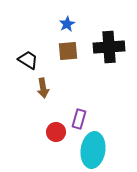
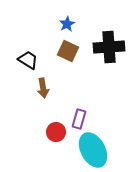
brown square: rotated 30 degrees clockwise
cyan ellipse: rotated 36 degrees counterclockwise
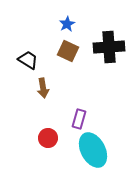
red circle: moved 8 px left, 6 px down
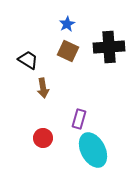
red circle: moved 5 px left
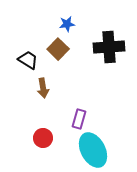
blue star: rotated 21 degrees clockwise
brown square: moved 10 px left, 2 px up; rotated 20 degrees clockwise
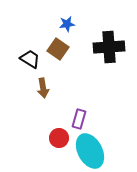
brown square: rotated 10 degrees counterclockwise
black trapezoid: moved 2 px right, 1 px up
red circle: moved 16 px right
cyan ellipse: moved 3 px left, 1 px down
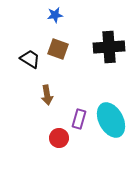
blue star: moved 12 px left, 9 px up
brown square: rotated 15 degrees counterclockwise
brown arrow: moved 4 px right, 7 px down
cyan ellipse: moved 21 px right, 31 px up
